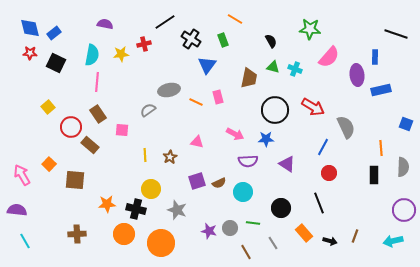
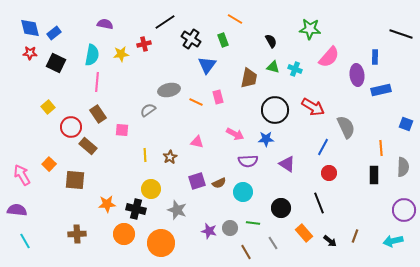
black line at (396, 34): moved 5 px right
brown rectangle at (90, 145): moved 2 px left, 1 px down
black arrow at (330, 241): rotated 24 degrees clockwise
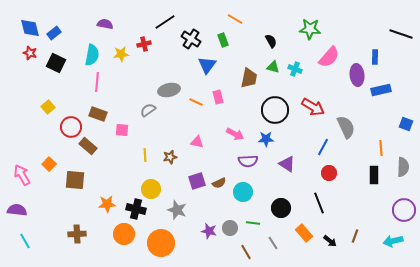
red star at (30, 53): rotated 16 degrees clockwise
brown rectangle at (98, 114): rotated 36 degrees counterclockwise
brown star at (170, 157): rotated 16 degrees clockwise
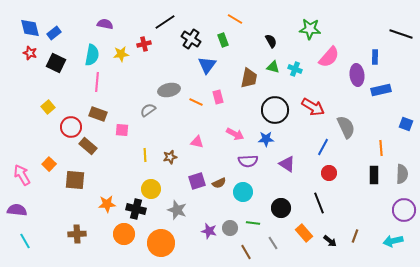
gray semicircle at (403, 167): moved 1 px left, 7 px down
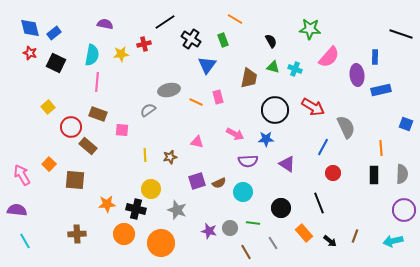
red circle at (329, 173): moved 4 px right
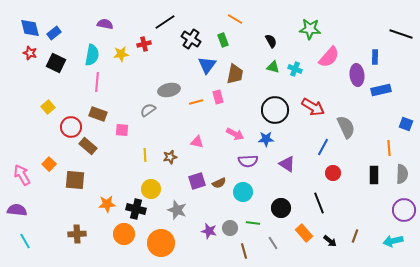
brown trapezoid at (249, 78): moved 14 px left, 4 px up
orange line at (196, 102): rotated 40 degrees counterclockwise
orange line at (381, 148): moved 8 px right
brown line at (246, 252): moved 2 px left, 1 px up; rotated 14 degrees clockwise
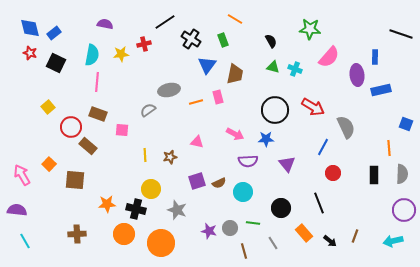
purple triangle at (287, 164): rotated 18 degrees clockwise
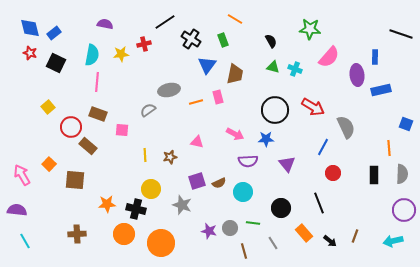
gray star at (177, 210): moved 5 px right, 5 px up
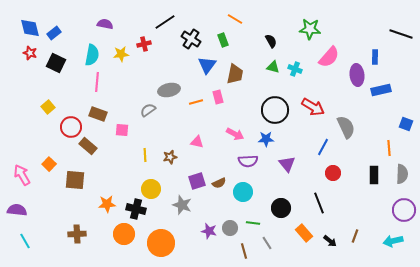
gray line at (273, 243): moved 6 px left
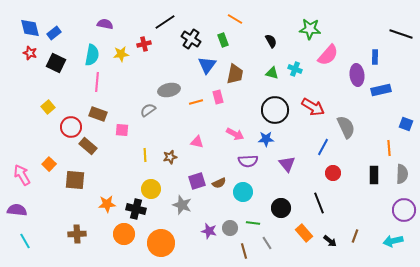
pink semicircle at (329, 57): moved 1 px left, 2 px up
green triangle at (273, 67): moved 1 px left, 6 px down
